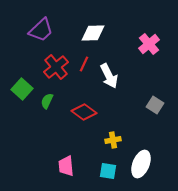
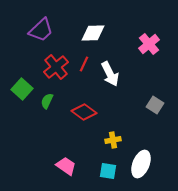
white arrow: moved 1 px right, 2 px up
pink trapezoid: rotated 130 degrees clockwise
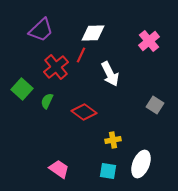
pink cross: moved 3 px up
red line: moved 3 px left, 9 px up
pink trapezoid: moved 7 px left, 3 px down
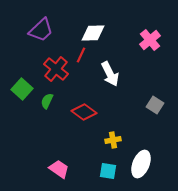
pink cross: moved 1 px right, 1 px up
red cross: moved 2 px down; rotated 10 degrees counterclockwise
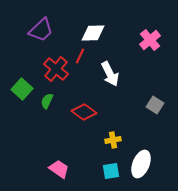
red line: moved 1 px left, 1 px down
cyan square: moved 3 px right; rotated 18 degrees counterclockwise
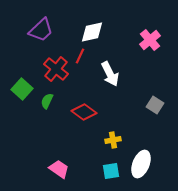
white diamond: moved 1 px left, 1 px up; rotated 10 degrees counterclockwise
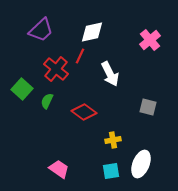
gray square: moved 7 px left, 2 px down; rotated 18 degrees counterclockwise
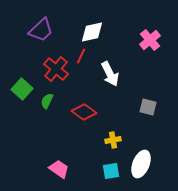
red line: moved 1 px right
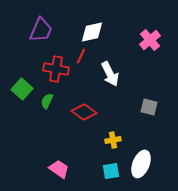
purple trapezoid: rotated 24 degrees counterclockwise
red cross: rotated 30 degrees counterclockwise
gray square: moved 1 px right
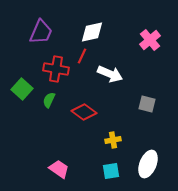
purple trapezoid: moved 2 px down
red line: moved 1 px right
white arrow: rotated 40 degrees counterclockwise
green semicircle: moved 2 px right, 1 px up
gray square: moved 2 px left, 3 px up
white ellipse: moved 7 px right
